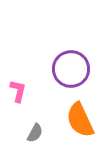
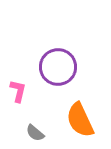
purple circle: moved 13 px left, 2 px up
gray semicircle: rotated 102 degrees clockwise
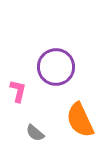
purple circle: moved 2 px left
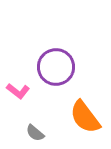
pink L-shape: rotated 115 degrees clockwise
orange semicircle: moved 5 px right, 3 px up; rotated 12 degrees counterclockwise
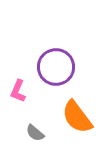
pink L-shape: rotated 75 degrees clockwise
orange semicircle: moved 8 px left
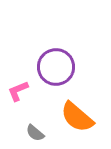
pink L-shape: rotated 45 degrees clockwise
orange semicircle: rotated 12 degrees counterclockwise
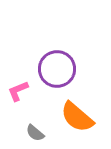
purple circle: moved 1 px right, 2 px down
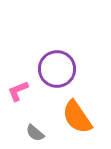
orange semicircle: rotated 15 degrees clockwise
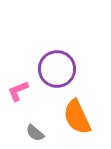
orange semicircle: rotated 9 degrees clockwise
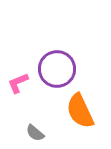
pink L-shape: moved 8 px up
orange semicircle: moved 3 px right, 6 px up
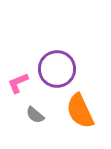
gray semicircle: moved 18 px up
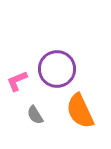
pink L-shape: moved 1 px left, 2 px up
gray semicircle: rotated 18 degrees clockwise
